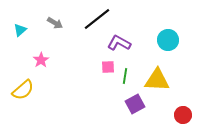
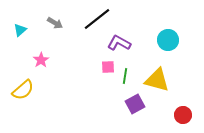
yellow triangle: rotated 12 degrees clockwise
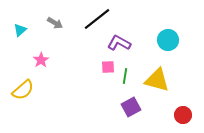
purple square: moved 4 px left, 3 px down
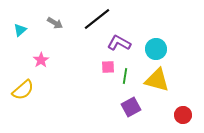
cyan circle: moved 12 px left, 9 px down
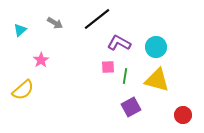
cyan circle: moved 2 px up
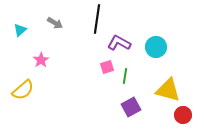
black line: rotated 44 degrees counterclockwise
pink square: moved 1 px left; rotated 16 degrees counterclockwise
yellow triangle: moved 11 px right, 10 px down
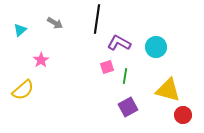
purple square: moved 3 px left
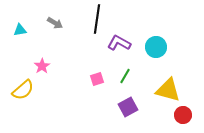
cyan triangle: rotated 32 degrees clockwise
pink star: moved 1 px right, 6 px down
pink square: moved 10 px left, 12 px down
green line: rotated 21 degrees clockwise
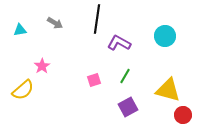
cyan circle: moved 9 px right, 11 px up
pink square: moved 3 px left, 1 px down
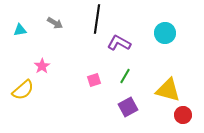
cyan circle: moved 3 px up
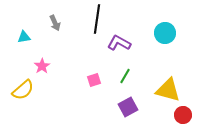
gray arrow: rotated 35 degrees clockwise
cyan triangle: moved 4 px right, 7 px down
